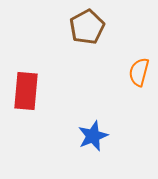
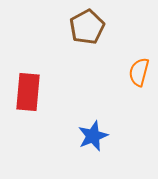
red rectangle: moved 2 px right, 1 px down
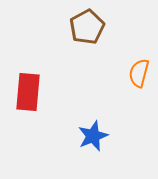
orange semicircle: moved 1 px down
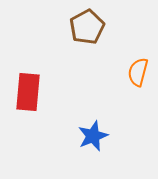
orange semicircle: moved 1 px left, 1 px up
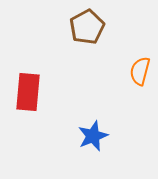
orange semicircle: moved 2 px right, 1 px up
